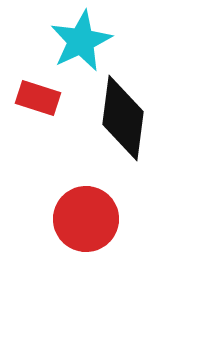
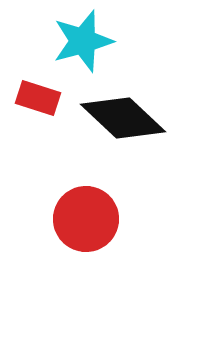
cyan star: moved 2 px right; rotated 10 degrees clockwise
black diamond: rotated 54 degrees counterclockwise
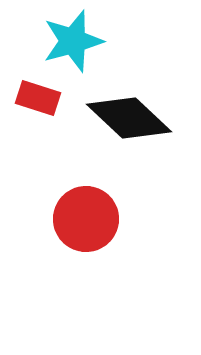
cyan star: moved 10 px left
black diamond: moved 6 px right
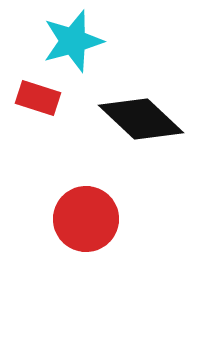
black diamond: moved 12 px right, 1 px down
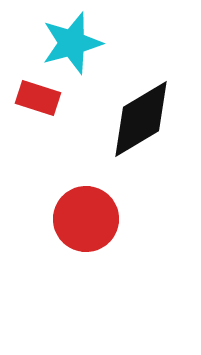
cyan star: moved 1 px left, 2 px down
black diamond: rotated 74 degrees counterclockwise
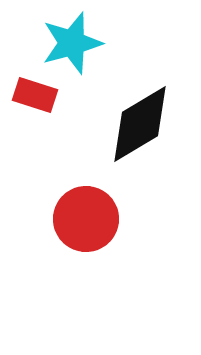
red rectangle: moved 3 px left, 3 px up
black diamond: moved 1 px left, 5 px down
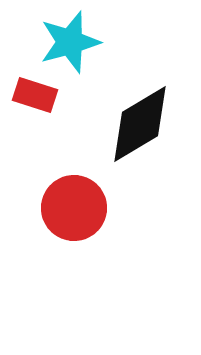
cyan star: moved 2 px left, 1 px up
red circle: moved 12 px left, 11 px up
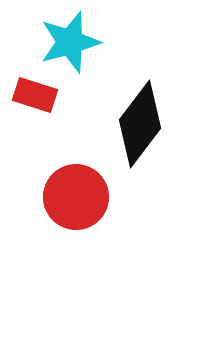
black diamond: rotated 22 degrees counterclockwise
red circle: moved 2 px right, 11 px up
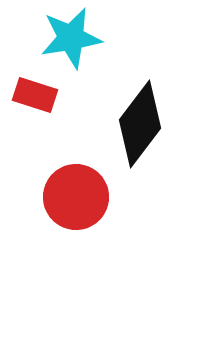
cyan star: moved 1 px right, 4 px up; rotated 6 degrees clockwise
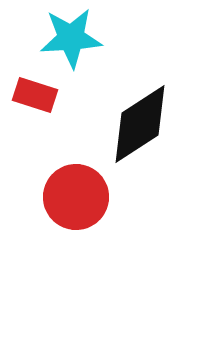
cyan star: rotated 6 degrees clockwise
black diamond: rotated 20 degrees clockwise
